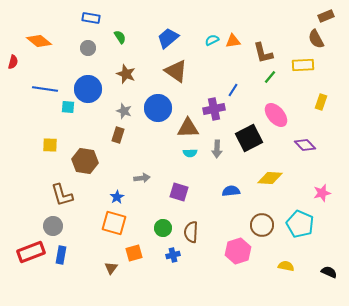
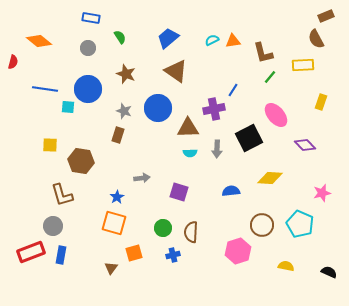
brown hexagon at (85, 161): moved 4 px left
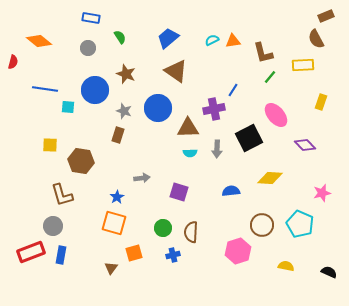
blue circle at (88, 89): moved 7 px right, 1 px down
